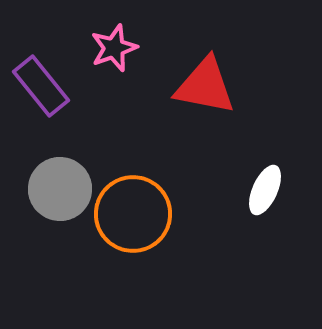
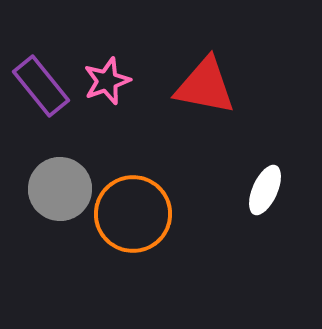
pink star: moved 7 px left, 33 px down
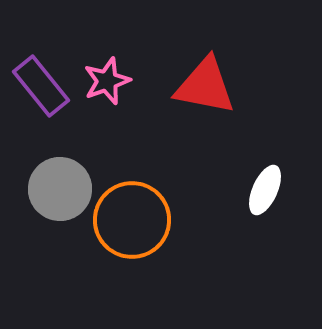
orange circle: moved 1 px left, 6 px down
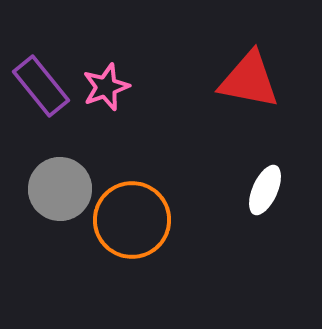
pink star: moved 1 px left, 6 px down
red triangle: moved 44 px right, 6 px up
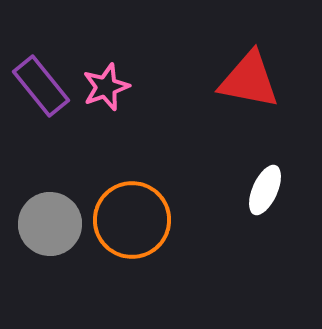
gray circle: moved 10 px left, 35 px down
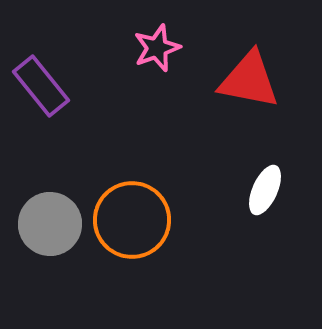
pink star: moved 51 px right, 39 px up
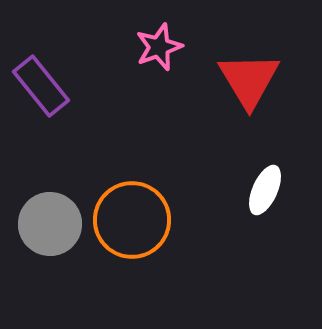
pink star: moved 2 px right, 1 px up
red triangle: rotated 48 degrees clockwise
